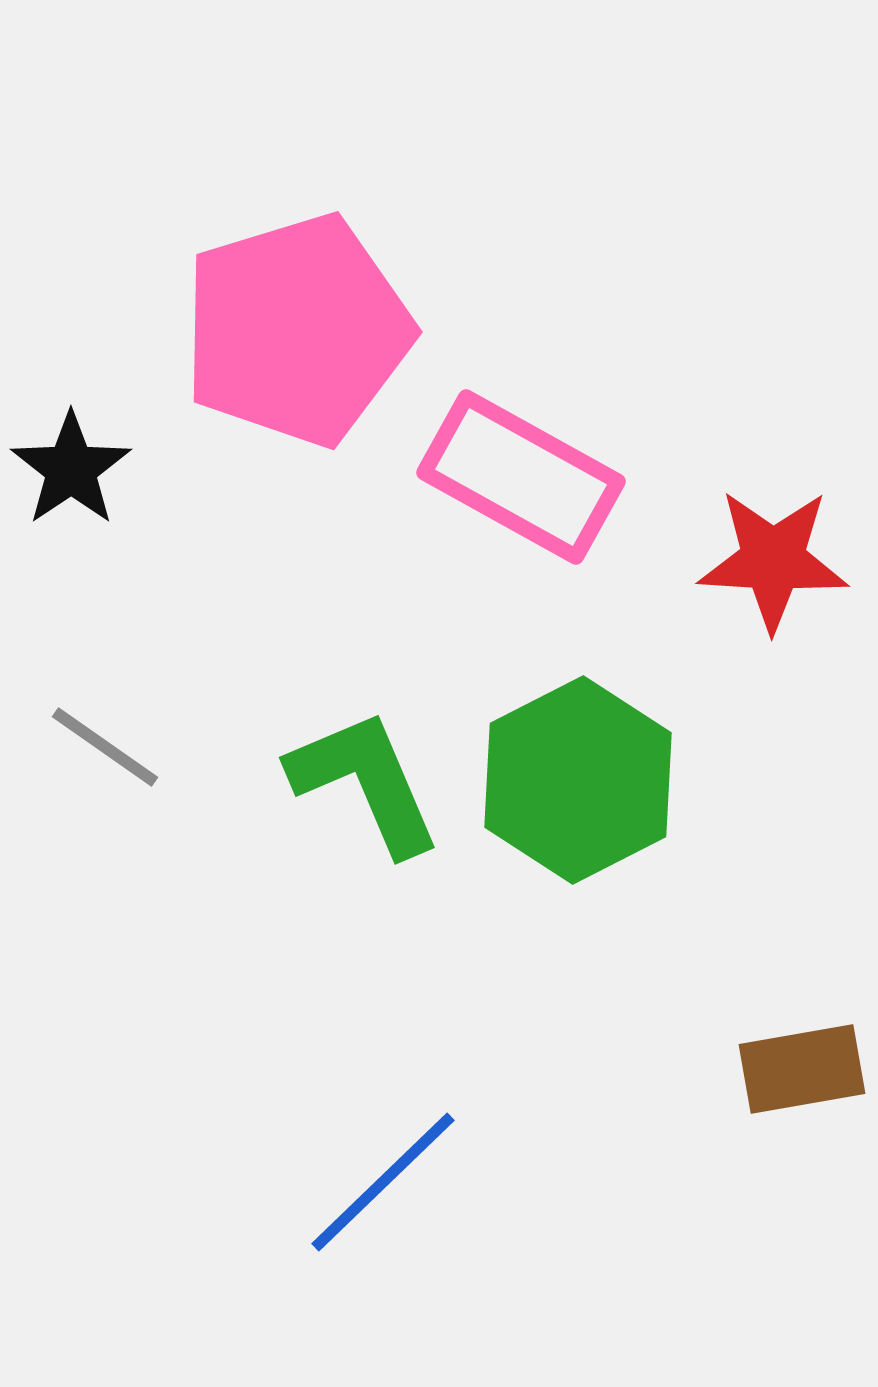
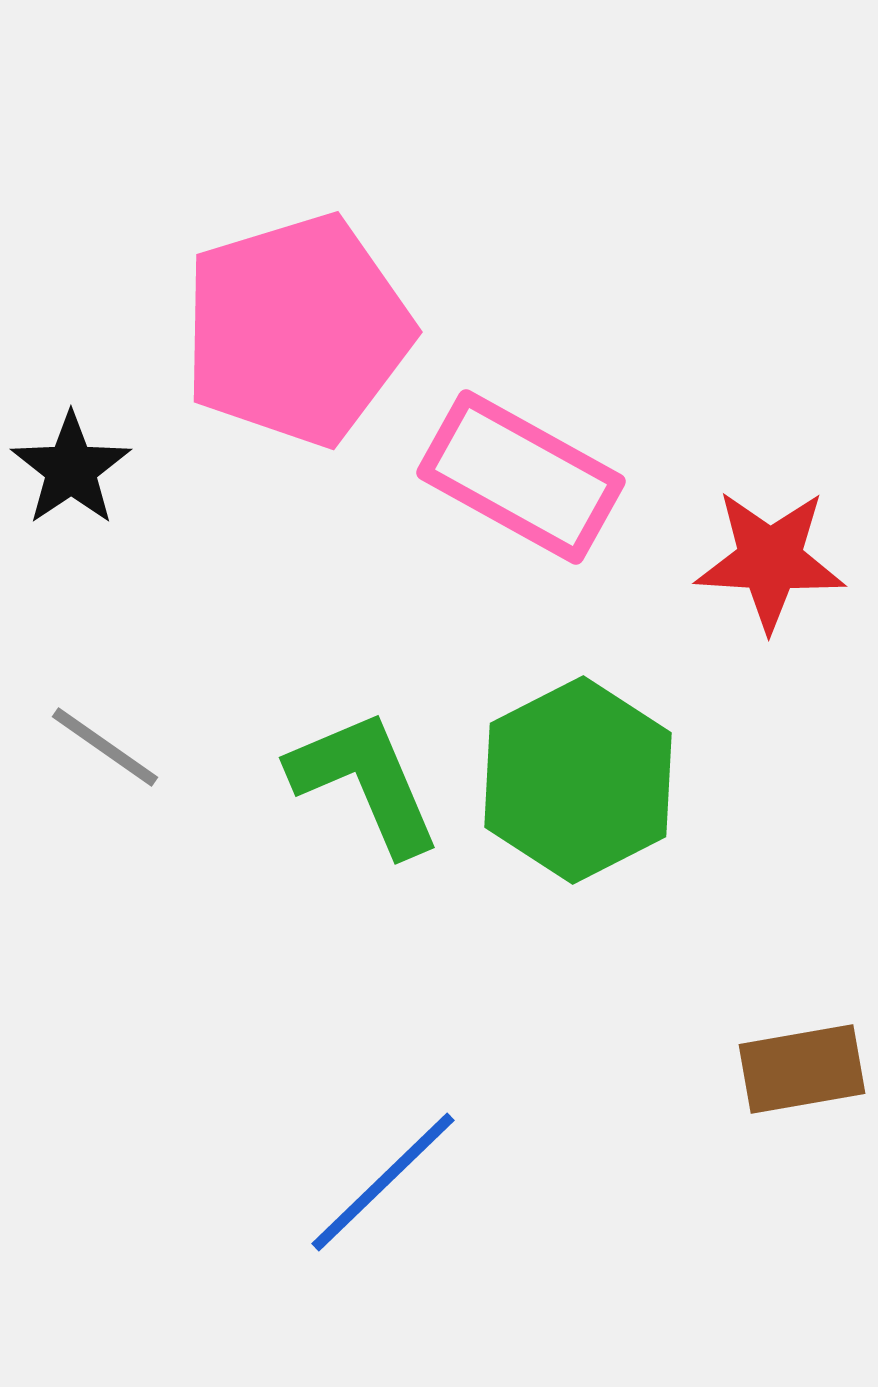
red star: moved 3 px left
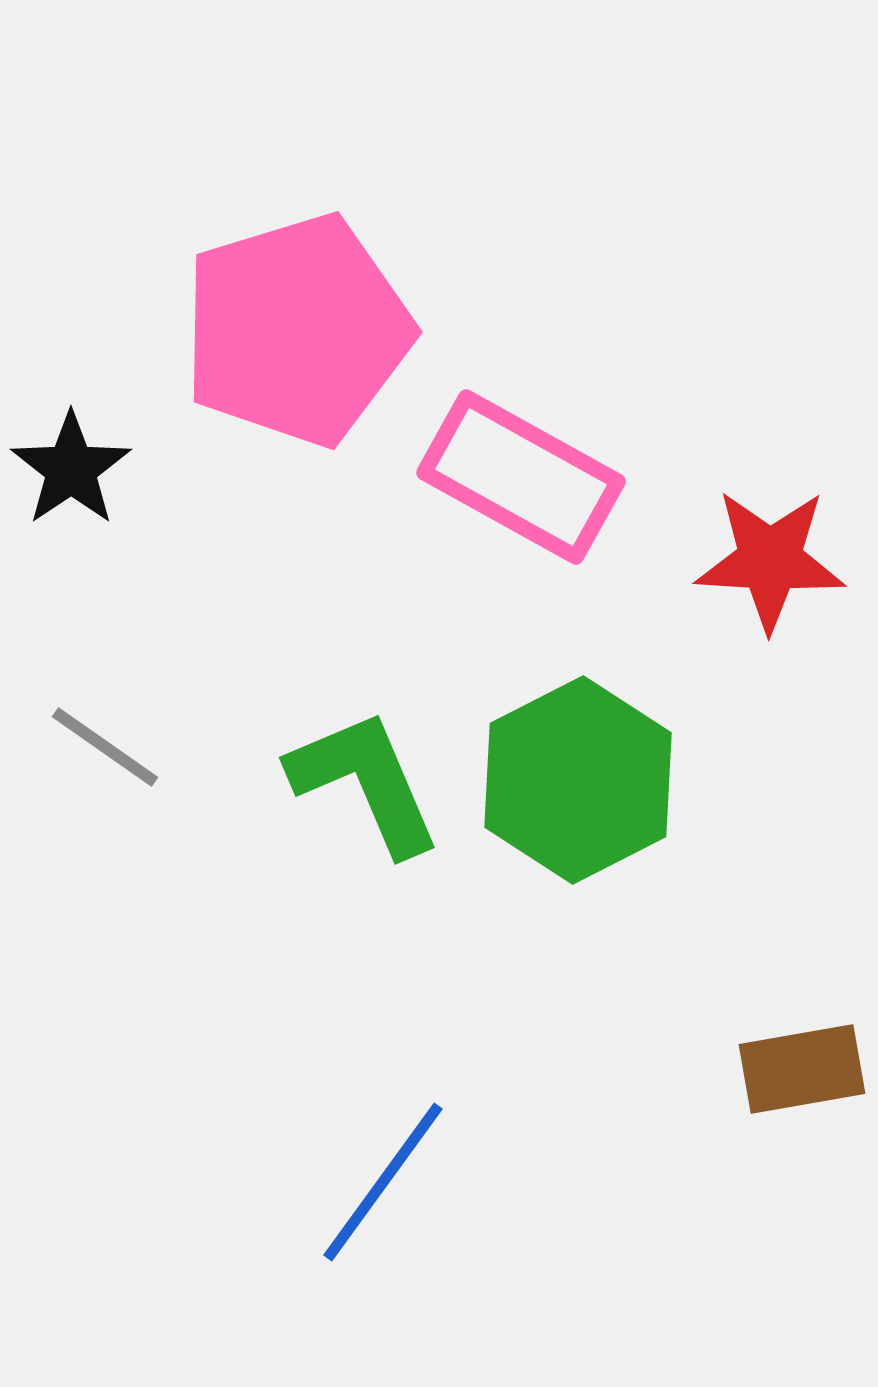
blue line: rotated 10 degrees counterclockwise
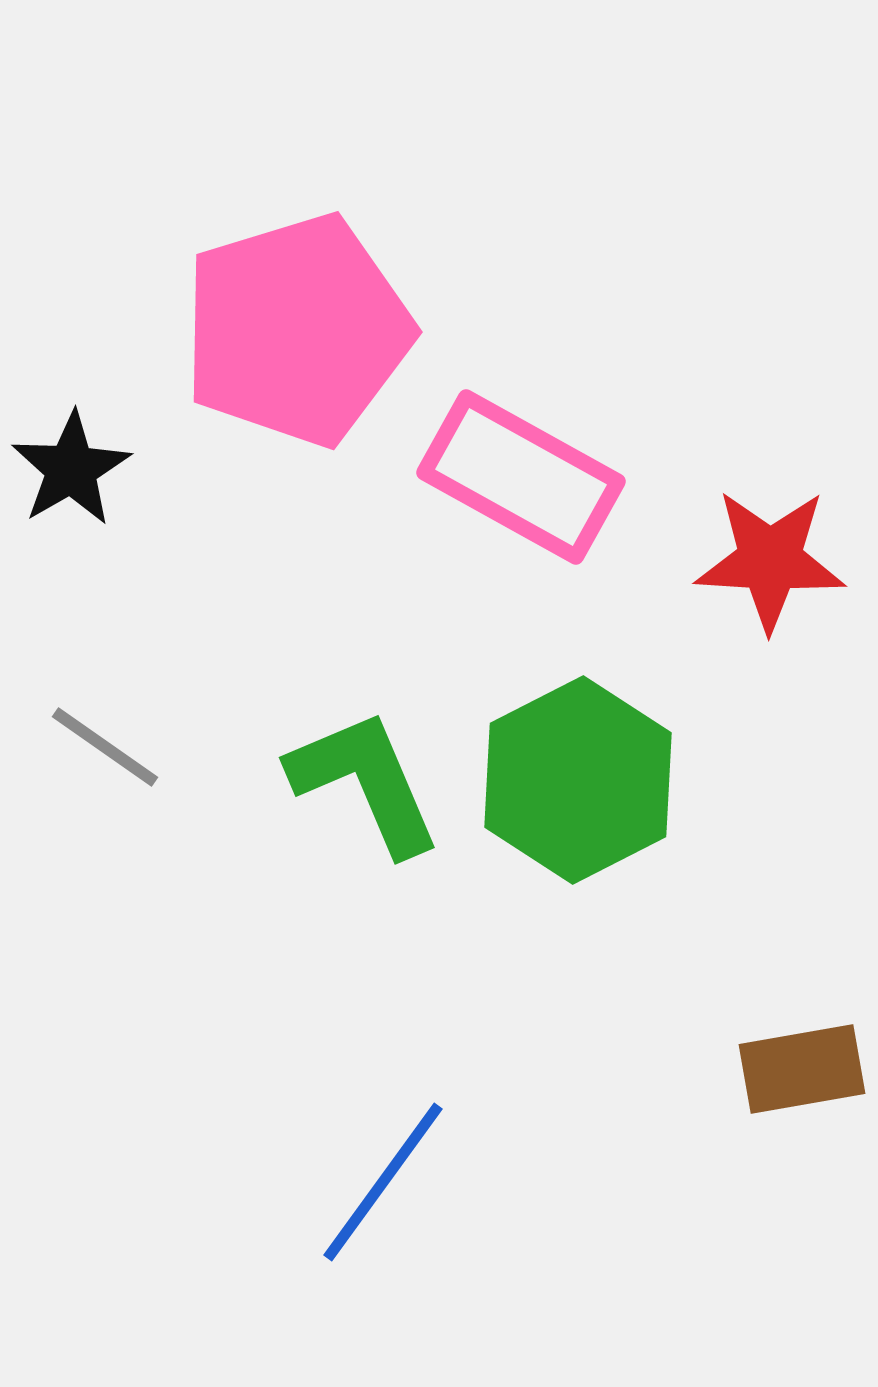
black star: rotated 4 degrees clockwise
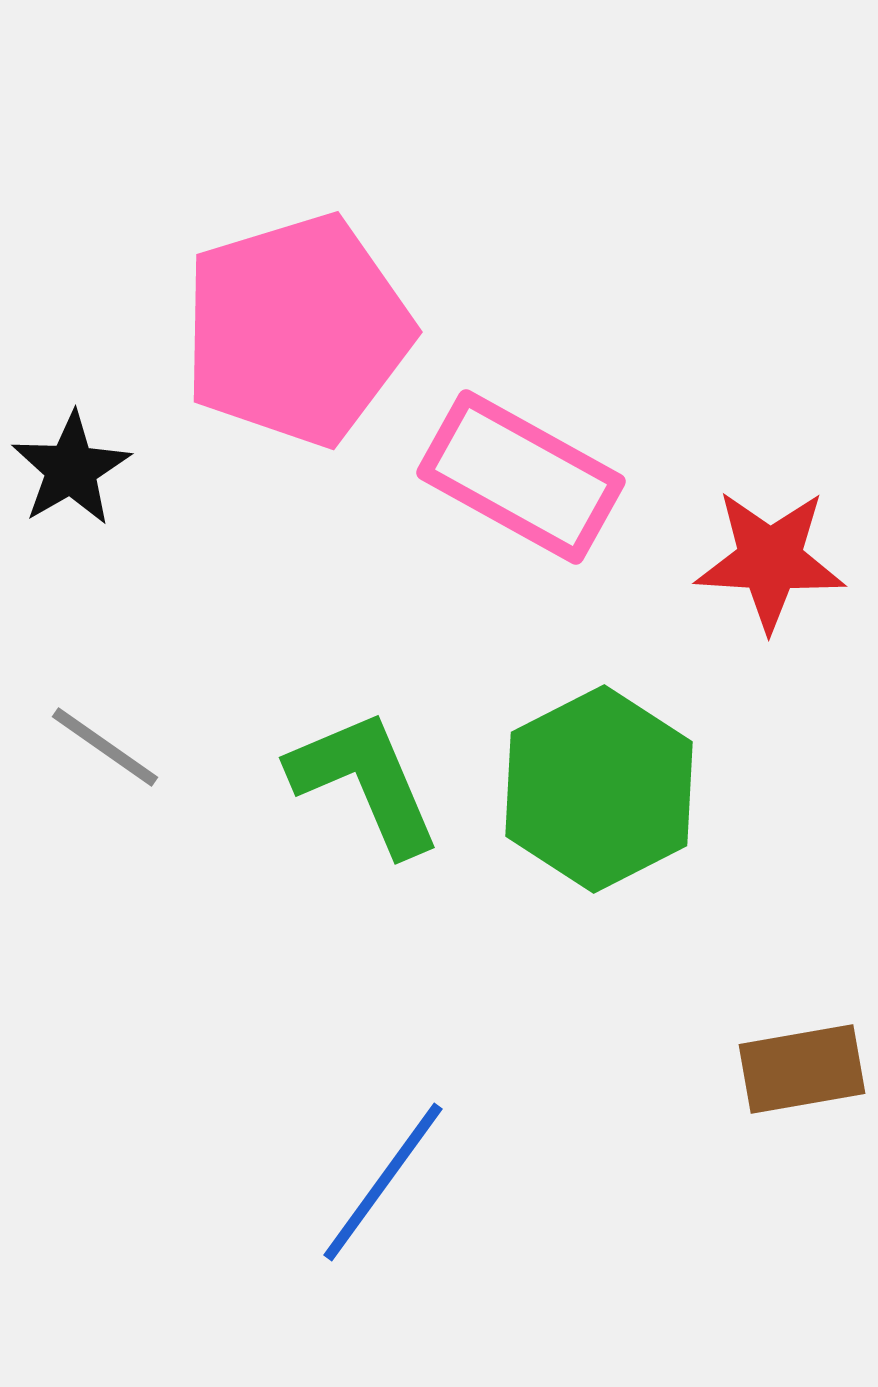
green hexagon: moved 21 px right, 9 px down
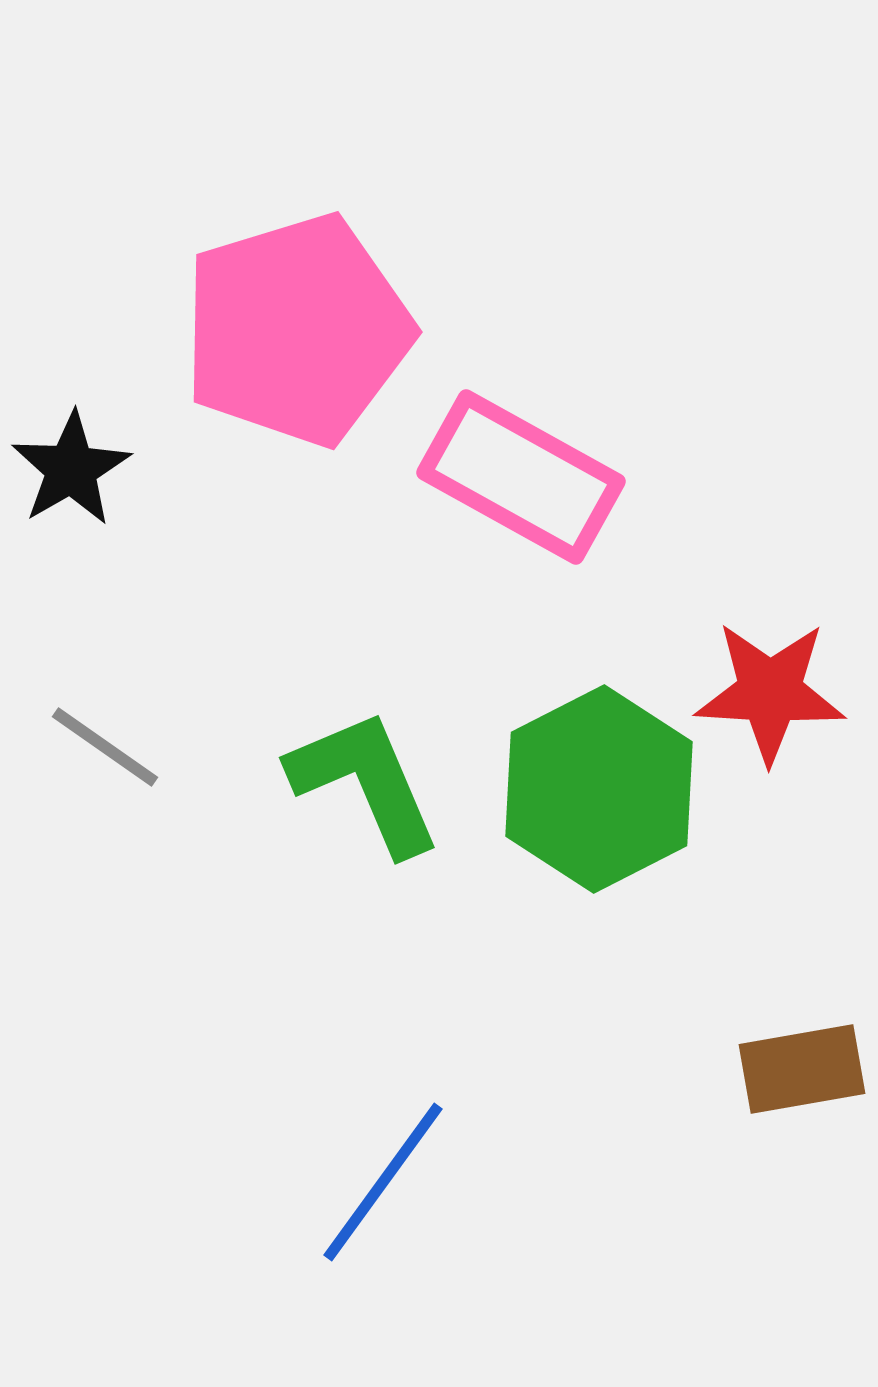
red star: moved 132 px down
